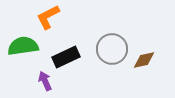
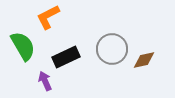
green semicircle: rotated 68 degrees clockwise
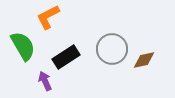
black rectangle: rotated 8 degrees counterclockwise
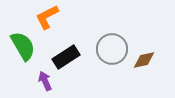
orange L-shape: moved 1 px left
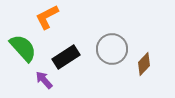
green semicircle: moved 2 px down; rotated 12 degrees counterclockwise
brown diamond: moved 4 px down; rotated 35 degrees counterclockwise
purple arrow: moved 1 px left, 1 px up; rotated 18 degrees counterclockwise
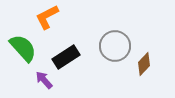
gray circle: moved 3 px right, 3 px up
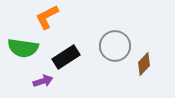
green semicircle: rotated 140 degrees clockwise
purple arrow: moved 1 px left, 1 px down; rotated 114 degrees clockwise
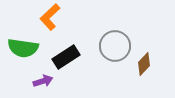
orange L-shape: moved 3 px right; rotated 16 degrees counterclockwise
